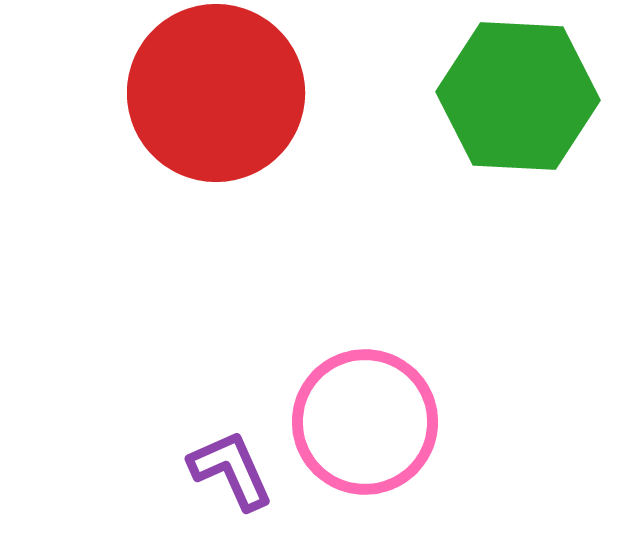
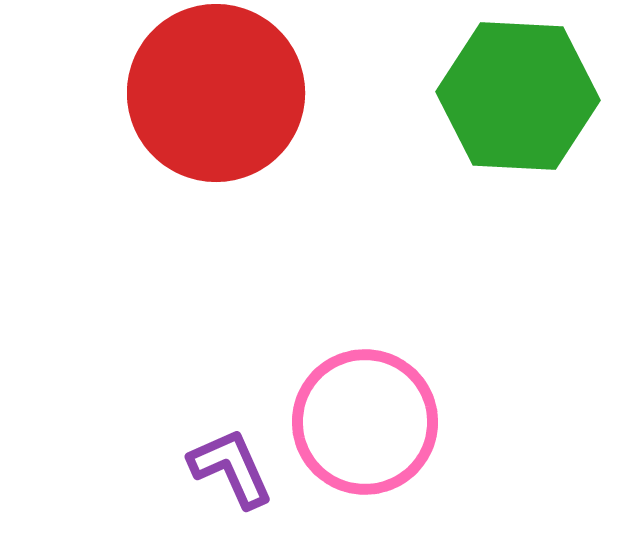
purple L-shape: moved 2 px up
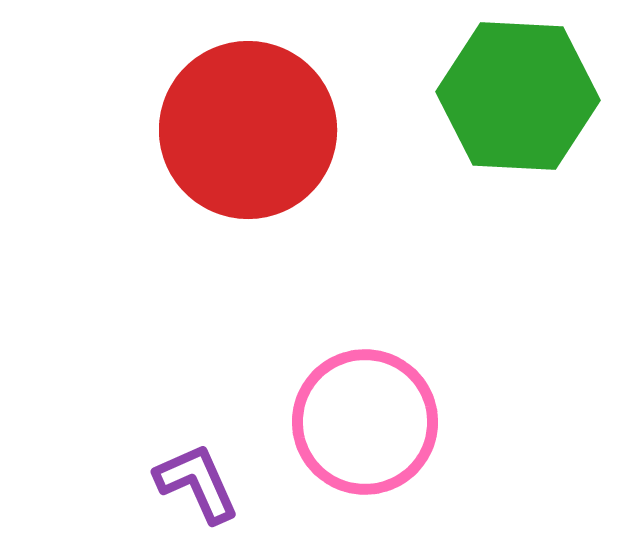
red circle: moved 32 px right, 37 px down
purple L-shape: moved 34 px left, 15 px down
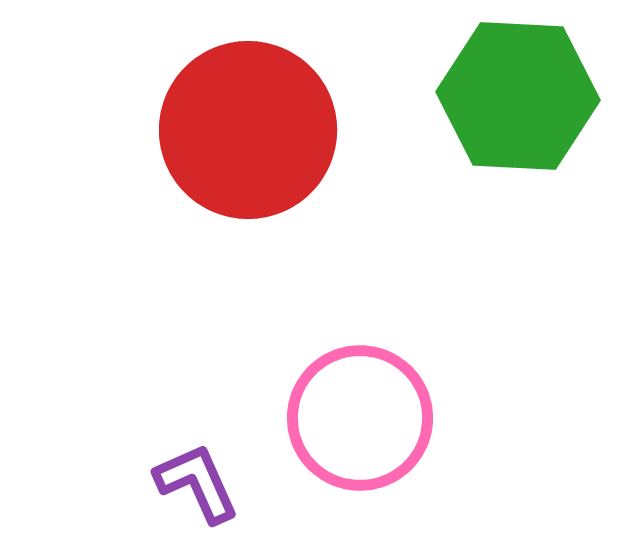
pink circle: moved 5 px left, 4 px up
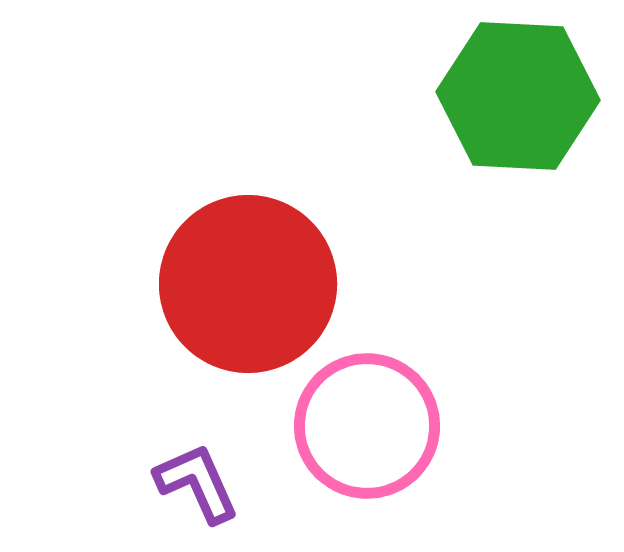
red circle: moved 154 px down
pink circle: moved 7 px right, 8 px down
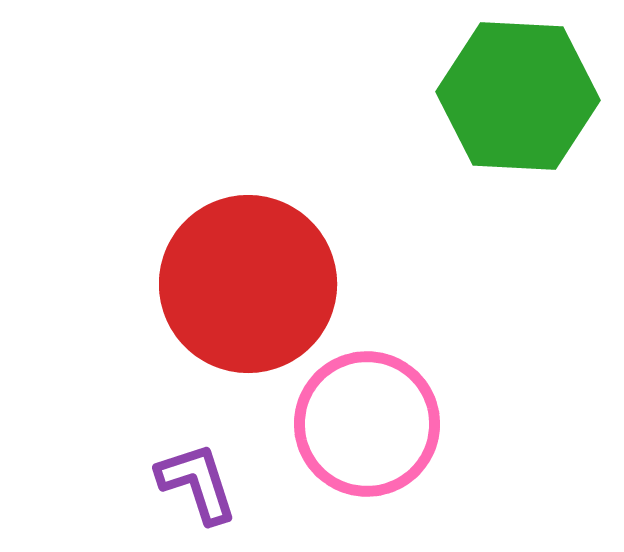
pink circle: moved 2 px up
purple L-shape: rotated 6 degrees clockwise
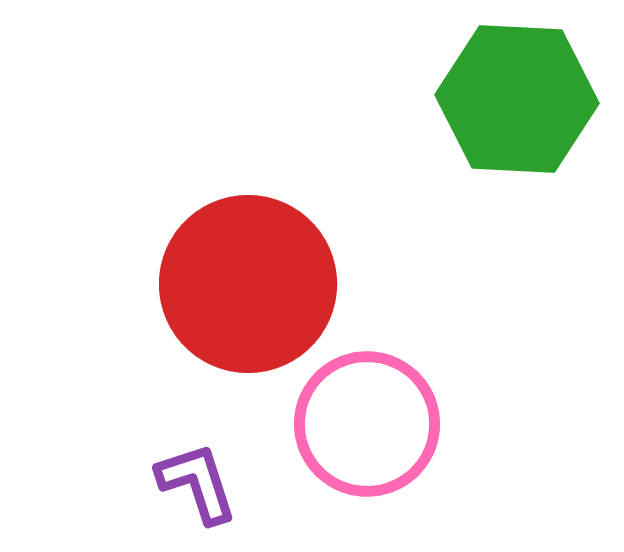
green hexagon: moved 1 px left, 3 px down
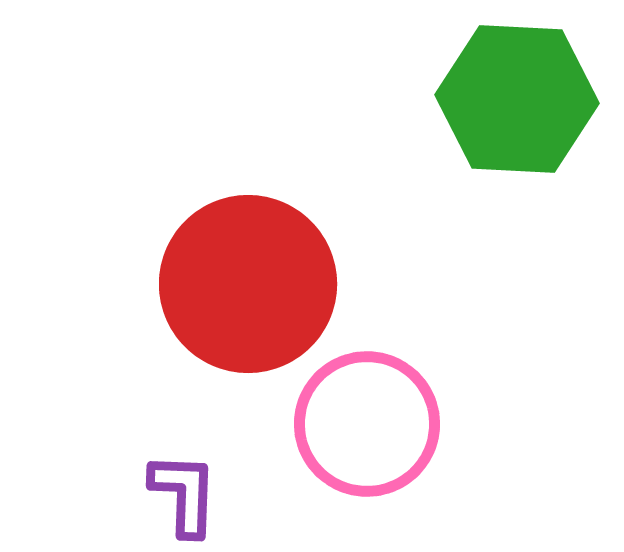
purple L-shape: moved 13 px left, 11 px down; rotated 20 degrees clockwise
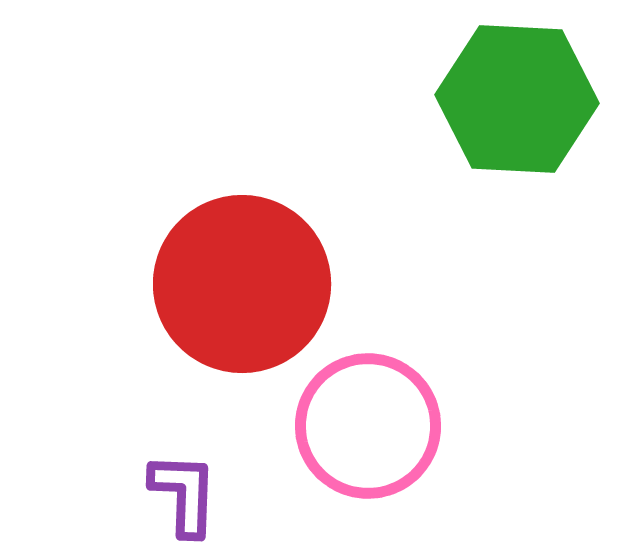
red circle: moved 6 px left
pink circle: moved 1 px right, 2 px down
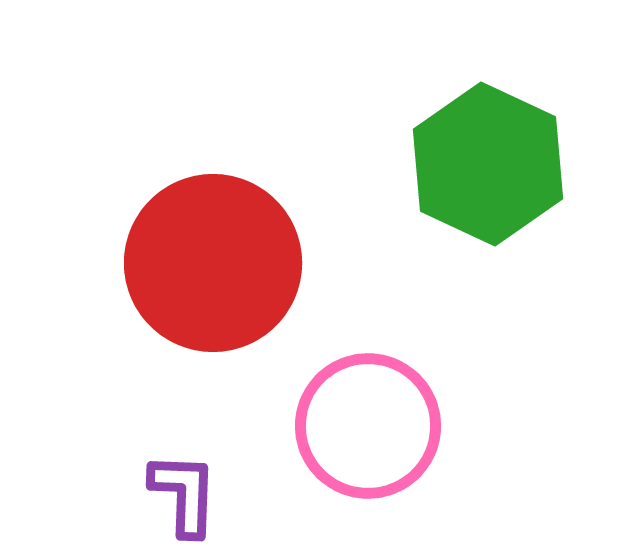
green hexagon: moved 29 px left, 65 px down; rotated 22 degrees clockwise
red circle: moved 29 px left, 21 px up
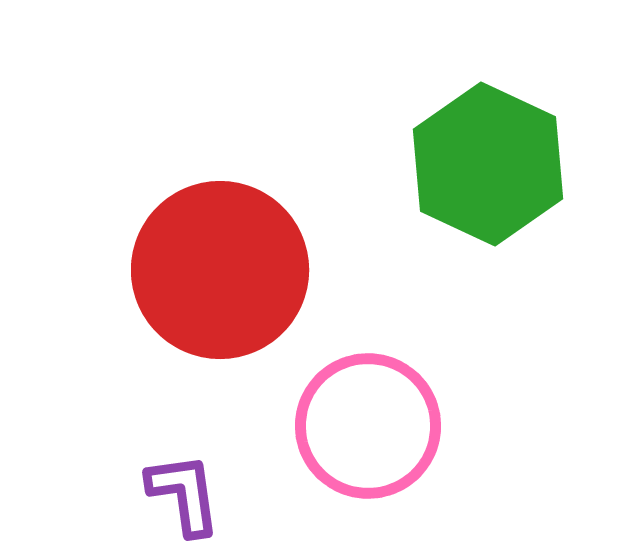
red circle: moved 7 px right, 7 px down
purple L-shape: rotated 10 degrees counterclockwise
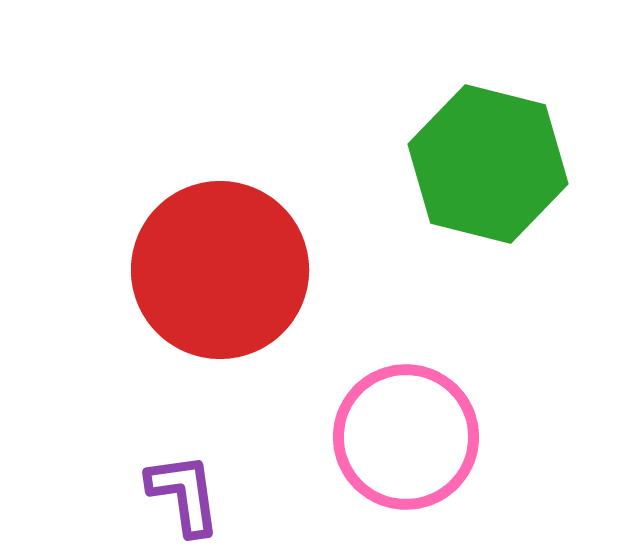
green hexagon: rotated 11 degrees counterclockwise
pink circle: moved 38 px right, 11 px down
